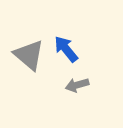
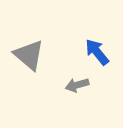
blue arrow: moved 31 px right, 3 px down
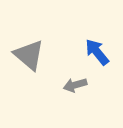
gray arrow: moved 2 px left
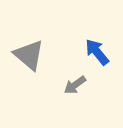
gray arrow: rotated 20 degrees counterclockwise
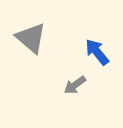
gray triangle: moved 2 px right, 17 px up
